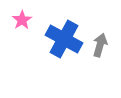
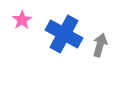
blue cross: moved 5 px up
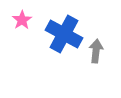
gray arrow: moved 4 px left, 6 px down; rotated 10 degrees counterclockwise
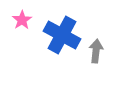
blue cross: moved 2 px left, 1 px down
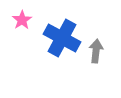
blue cross: moved 3 px down
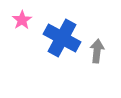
gray arrow: moved 1 px right
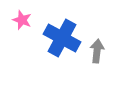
pink star: rotated 18 degrees counterclockwise
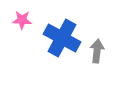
pink star: rotated 18 degrees counterclockwise
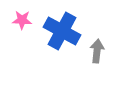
blue cross: moved 7 px up
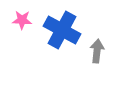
blue cross: moved 1 px up
